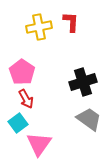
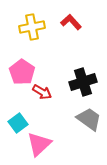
red L-shape: rotated 45 degrees counterclockwise
yellow cross: moved 7 px left
red arrow: moved 16 px right, 7 px up; rotated 30 degrees counterclockwise
pink triangle: rotated 12 degrees clockwise
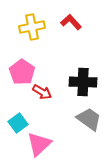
black cross: rotated 20 degrees clockwise
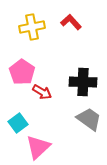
pink triangle: moved 1 px left, 3 px down
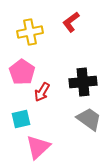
red L-shape: rotated 85 degrees counterclockwise
yellow cross: moved 2 px left, 5 px down
black cross: rotated 8 degrees counterclockwise
red arrow: rotated 90 degrees clockwise
cyan square: moved 3 px right, 4 px up; rotated 24 degrees clockwise
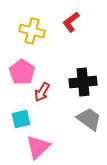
yellow cross: moved 2 px right, 1 px up; rotated 25 degrees clockwise
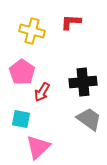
red L-shape: rotated 40 degrees clockwise
cyan square: rotated 24 degrees clockwise
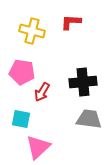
pink pentagon: rotated 25 degrees counterclockwise
gray trapezoid: rotated 28 degrees counterclockwise
